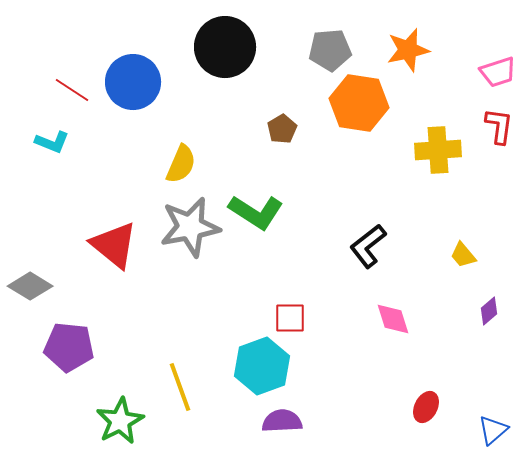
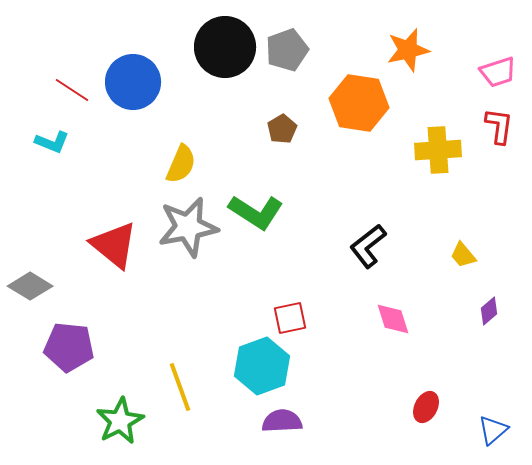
gray pentagon: moved 43 px left; rotated 15 degrees counterclockwise
gray star: moved 2 px left
red square: rotated 12 degrees counterclockwise
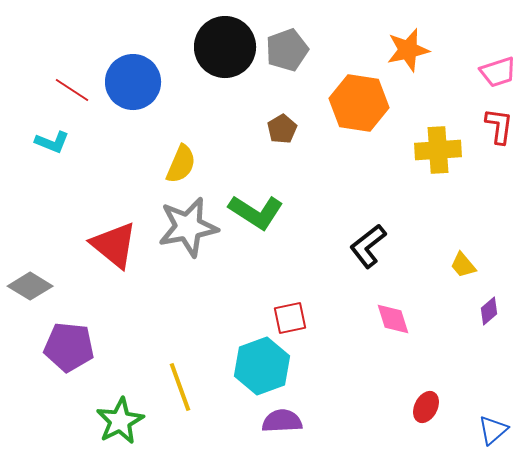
yellow trapezoid: moved 10 px down
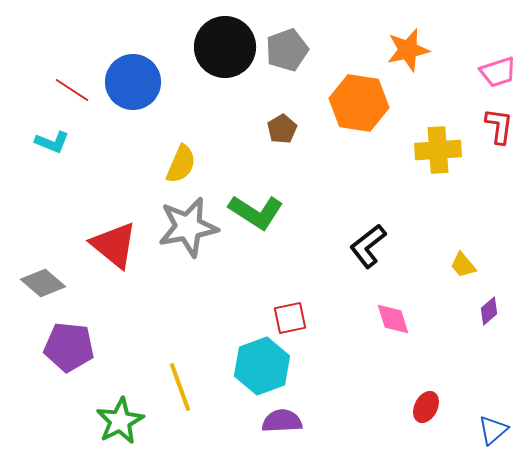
gray diamond: moved 13 px right, 3 px up; rotated 9 degrees clockwise
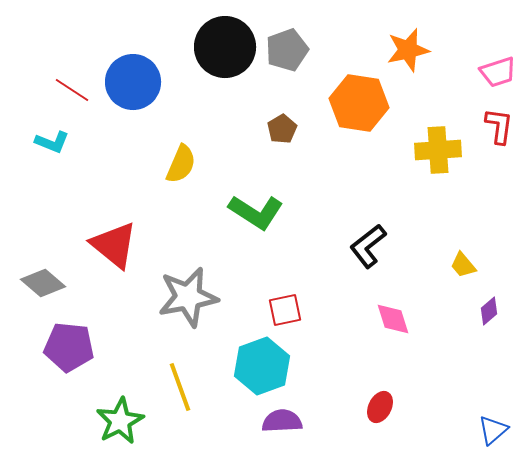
gray star: moved 70 px down
red square: moved 5 px left, 8 px up
red ellipse: moved 46 px left
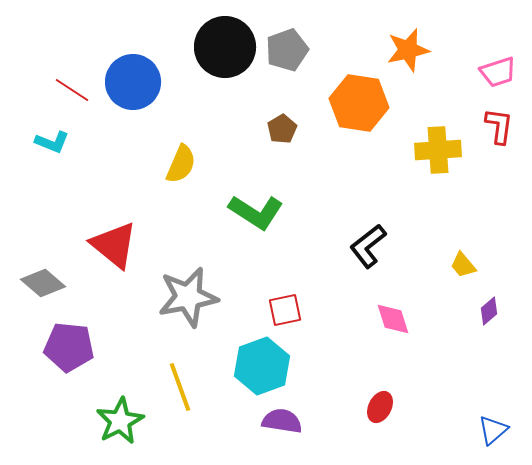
purple semicircle: rotated 12 degrees clockwise
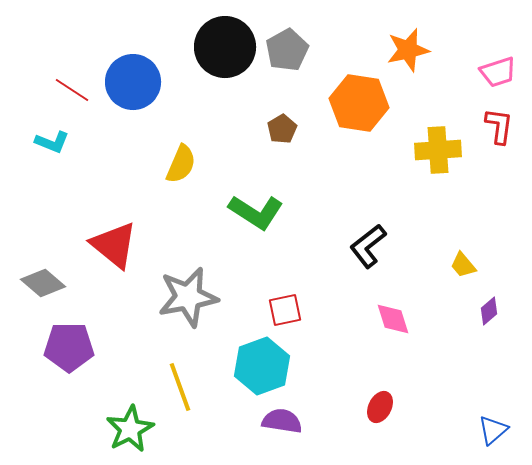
gray pentagon: rotated 9 degrees counterclockwise
purple pentagon: rotated 6 degrees counterclockwise
green star: moved 10 px right, 8 px down
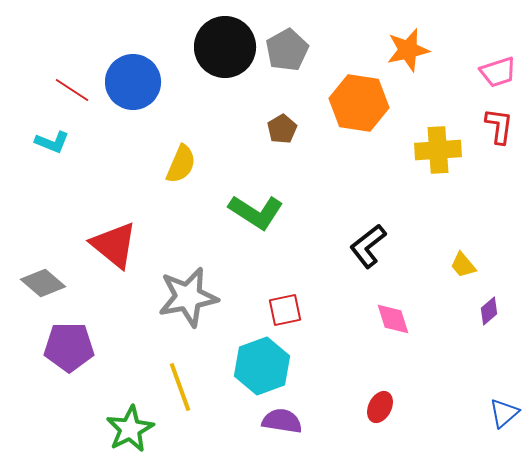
blue triangle: moved 11 px right, 17 px up
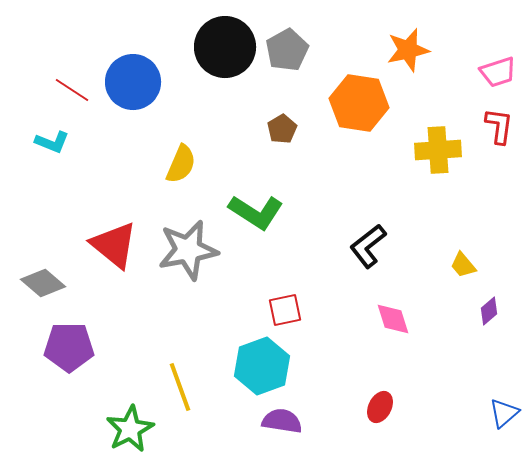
gray star: moved 47 px up
